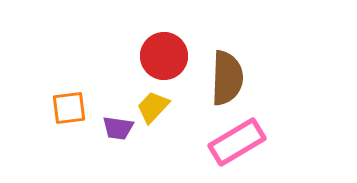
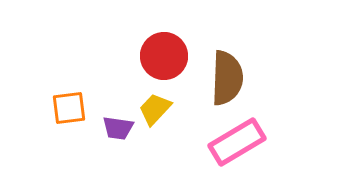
yellow trapezoid: moved 2 px right, 2 px down
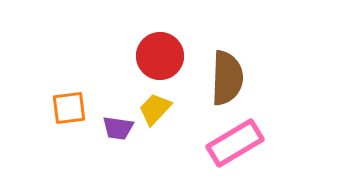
red circle: moved 4 px left
pink rectangle: moved 2 px left, 1 px down
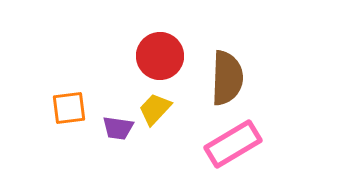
pink rectangle: moved 2 px left, 1 px down
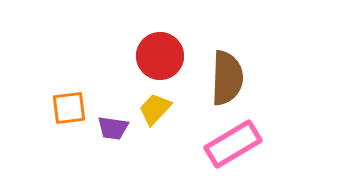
purple trapezoid: moved 5 px left
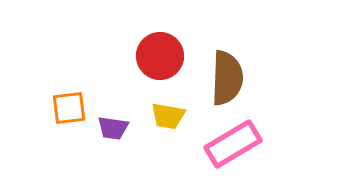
yellow trapezoid: moved 13 px right, 7 px down; rotated 123 degrees counterclockwise
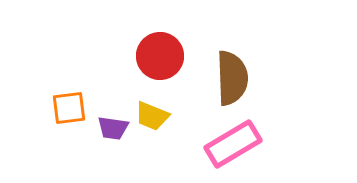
brown semicircle: moved 5 px right; rotated 4 degrees counterclockwise
yellow trapezoid: moved 16 px left; rotated 12 degrees clockwise
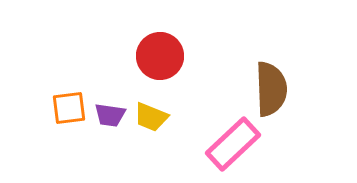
brown semicircle: moved 39 px right, 11 px down
yellow trapezoid: moved 1 px left, 1 px down
purple trapezoid: moved 3 px left, 13 px up
pink rectangle: rotated 12 degrees counterclockwise
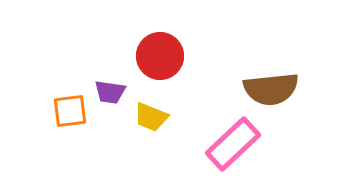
brown semicircle: rotated 86 degrees clockwise
orange square: moved 1 px right, 3 px down
purple trapezoid: moved 23 px up
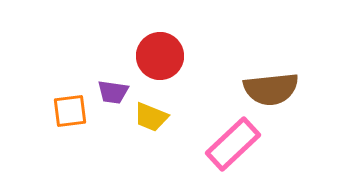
purple trapezoid: moved 3 px right
